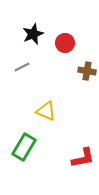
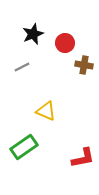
brown cross: moved 3 px left, 6 px up
green rectangle: rotated 24 degrees clockwise
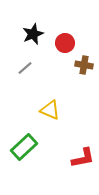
gray line: moved 3 px right, 1 px down; rotated 14 degrees counterclockwise
yellow triangle: moved 4 px right, 1 px up
green rectangle: rotated 8 degrees counterclockwise
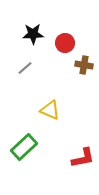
black star: rotated 20 degrees clockwise
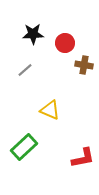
gray line: moved 2 px down
